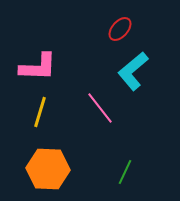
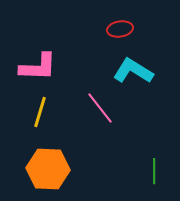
red ellipse: rotated 40 degrees clockwise
cyan L-shape: rotated 72 degrees clockwise
green line: moved 29 px right, 1 px up; rotated 25 degrees counterclockwise
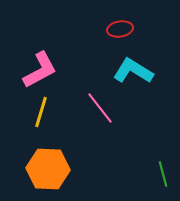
pink L-shape: moved 2 px right, 3 px down; rotated 30 degrees counterclockwise
yellow line: moved 1 px right
green line: moved 9 px right, 3 px down; rotated 15 degrees counterclockwise
